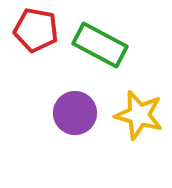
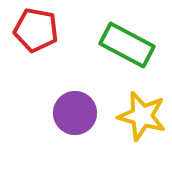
green rectangle: moved 27 px right
yellow star: moved 3 px right, 1 px down
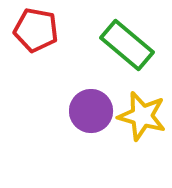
green rectangle: rotated 12 degrees clockwise
purple circle: moved 16 px right, 2 px up
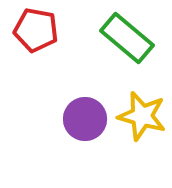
green rectangle: moved 7 px up
purple circle: moved 6 px left, 8 px down
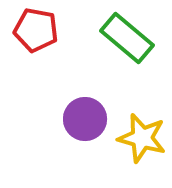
yellow star: moved 22 px down
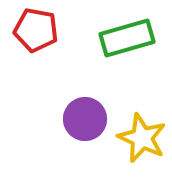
green rectangle: rotated 56 degrees counterclockwise
yellow star: rotated 9 degrees clockwise
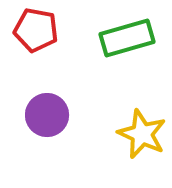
purple circle: moved 38 px left, 4 px up
yellow star: moved 4 px up
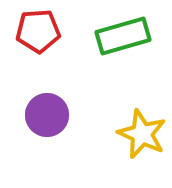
red pentagon: moved 2 px right, 1 px down; rotated 15 degrees counterclockwise
green rectangle: moved 4 px left, 2 px up
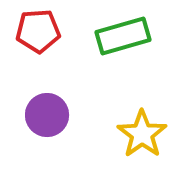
yellow star: rotated 12 degrees clockwise
